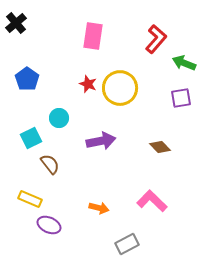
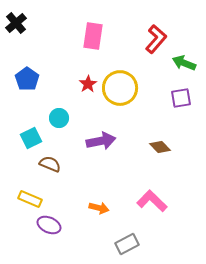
red star: rotated 18 degrees clockwise
brown semicircle: rotated 30 degrees counterclockwise
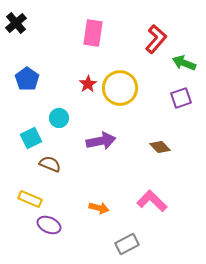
pink rectangle: moved 3 px up
purple square: rotated 10 degrees counterclockwise
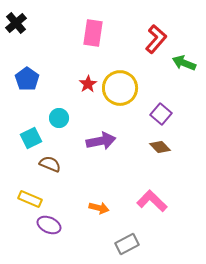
purple square: moved 20 px left, 16 px down; rotated 30 degrees counterclockwise
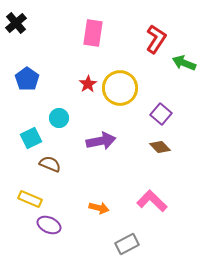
red L-shape: rotated 8 degrees counterclockwise
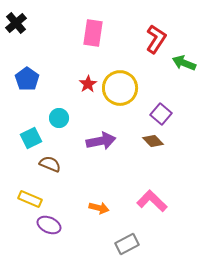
brown diamond: moved 7 px left, 6 px up
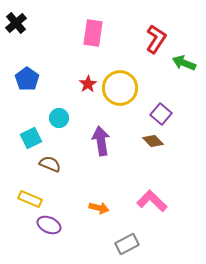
purple arrow: rotated 88 degrees counterclockwise
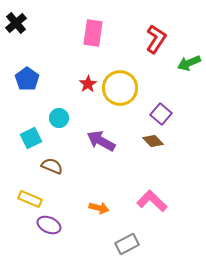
green arrow: moved 5 px right; rotated 45 degrees counterclockwise
purple arrow: rotated 52 degrees counterclockwise
brown semicircle: moved 2 px right, 2 px down
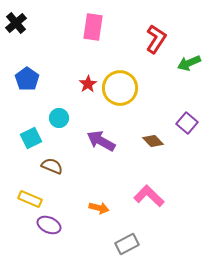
pink rectangle: moved 6 px up
purple square: moved 26 px right, 9 px down
pink L-shape: moved 3 px left, 5 px up
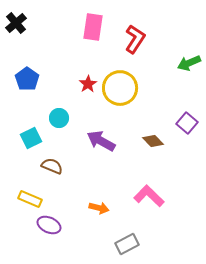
red L-shape: moved 21 px left
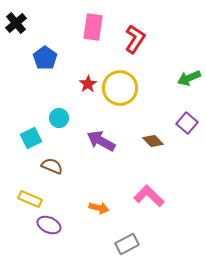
green arrow: moved 15 px down
blue pentagon: moved 18 px right, 21 px up
